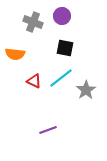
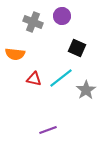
black square: moved 12 px right; rotated 12 degrees clockwise
red triangle: moved 2 px up; rotated 14 degrees counterclockwise
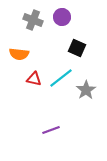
purple circle: moved 1 px down
gray cross: moved 2 px up
orange semicircle: moved 4 px right
purple line: moved 3 px right
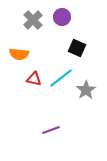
gray cross: rotated 24 degrees clockwise
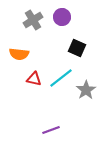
gray cross: rotated 12 degrees clockwise
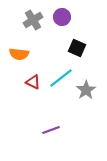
red triangle: moved 1 px left, 3 px down; rotated 14 degrees clockwise
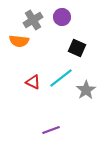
orange semicircle: moved 13 px up
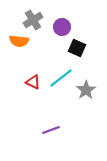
purple circle: moved 10 px down
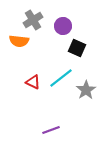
purple circle: moved 1 px right, 1 px up
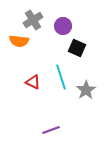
cyan line: moved 1 px up; rotated 70 degrees counterclockwise
